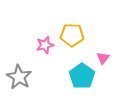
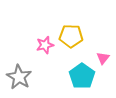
yellow pentagon: moved 1 px left, 1 px down
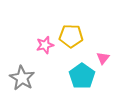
gray star: moved 3 px right, 1 px down
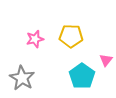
pink star: moved 10 px left, 6 px up
pink triangle: moved 3 px right, 2 px down
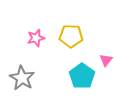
pink star: moved 1 px right, 1 px up
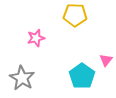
yellow pentagon: moved 4 px right, 21 px up
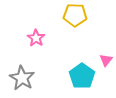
pink star: rotated 24 degrees counterclockwise
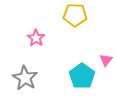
gray star: moved 3 px right
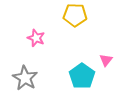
pink star: rotated 12 degrees counterclockwise
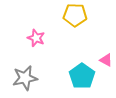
pink triangle: rotated 40 degrees counterclockwise
gray star: rotated 30 degrees clockwise
